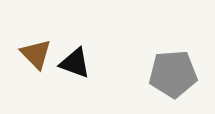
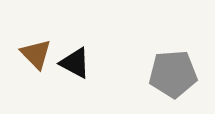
black triangle: rotated 8 degrees clockwise
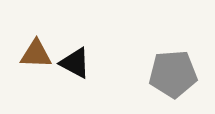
brown triangle: rotated 44 degrees counterclockwise
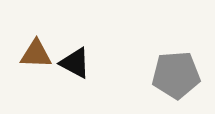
gray pentagon: moved 3 px right, 1 px down
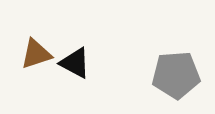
brown triangle: rotated 20 degrees counterclockwise
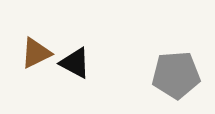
brown triangle: moved 1 px up; rotated 8 degrees counterclockwise
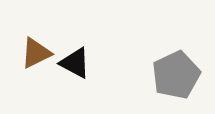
gray pentagon: rotated 21 degrees counterclockwise
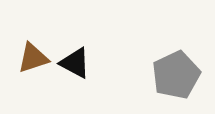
brown triangle: moved 3 px left, 5 px down; rotated 8 degrees clockwise
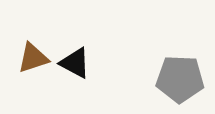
gray pentagon: moved 4 px right, 4 px down; rotated 27 degrees clockwise
